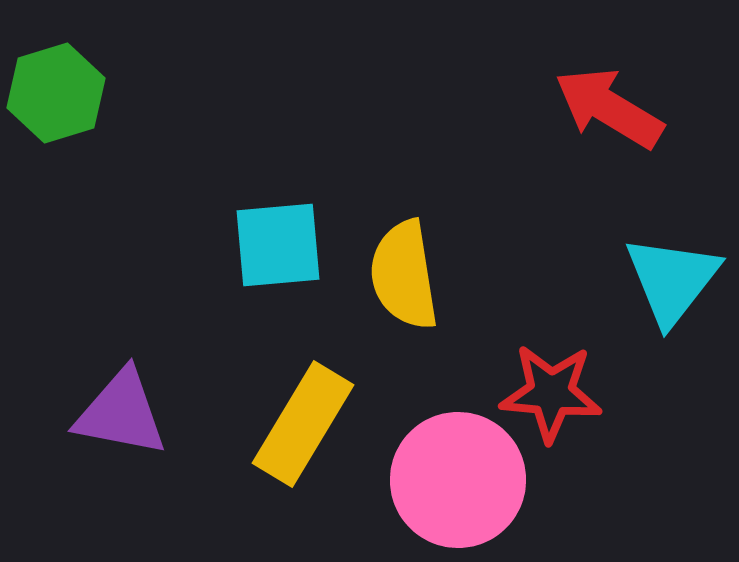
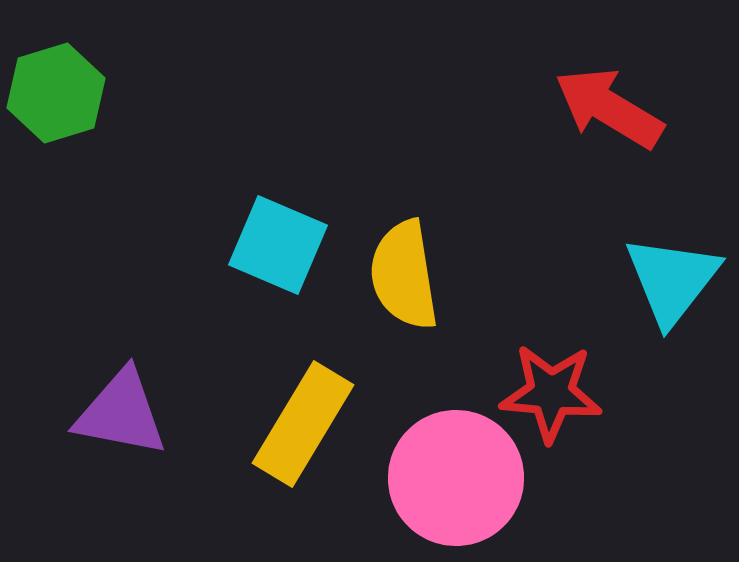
cyan square: rotated 28 degrees clockwise
pink circle: moved 2 px left, 2 px up
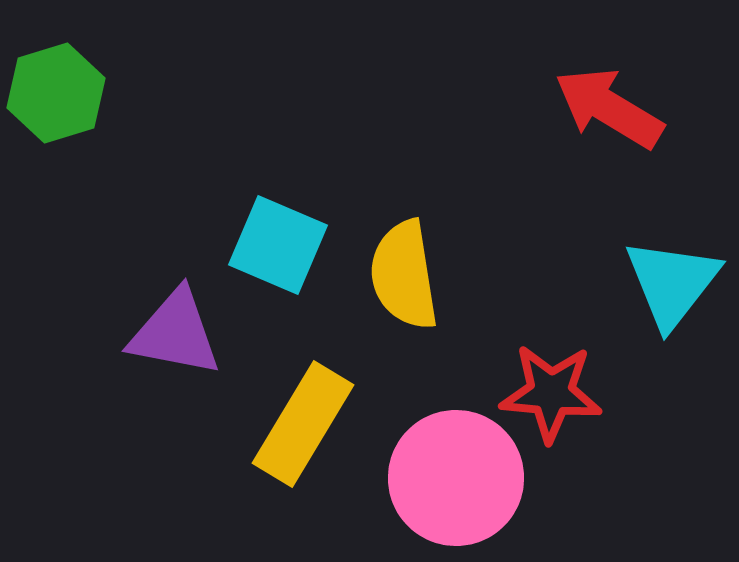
cyan triangle: moved 3 px down
purple triangle: moved 54 px right, 80 px up
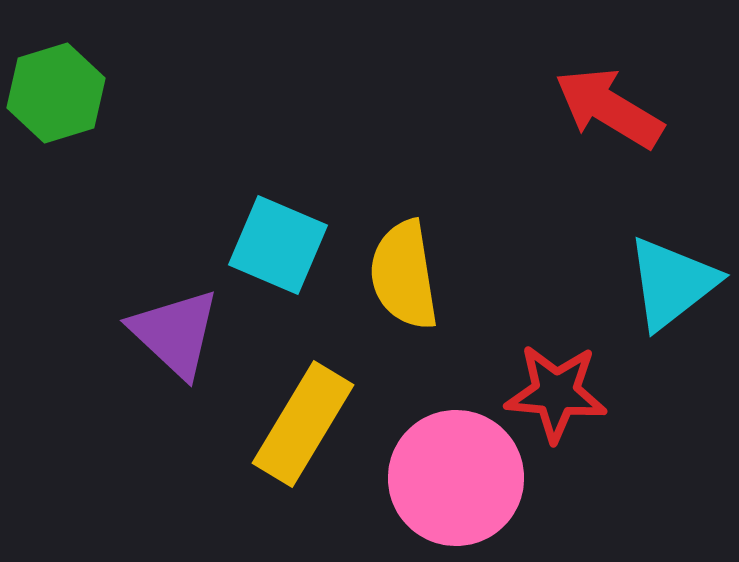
cyan triangle: rotated 14 degrees clockwise
purple triangle: rotated 32 degrees clockwise
red star: moved 5 px right
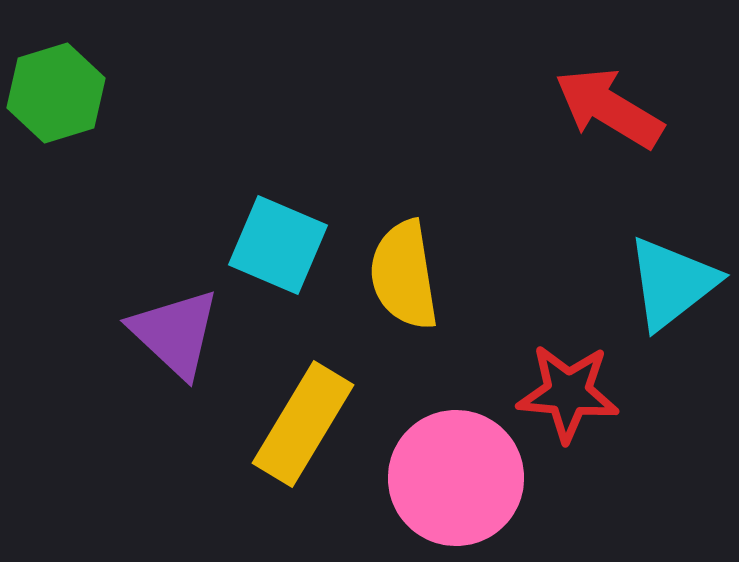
red star: moved 12 px right
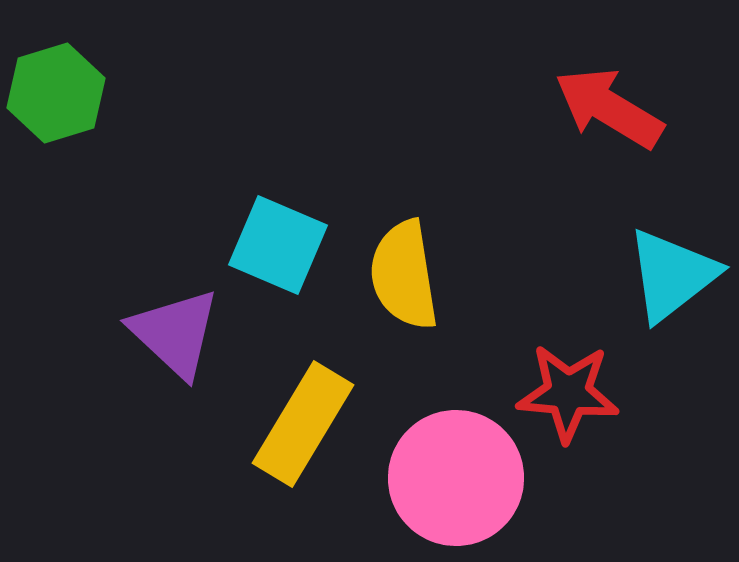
cyan triangle: moved 8 px up
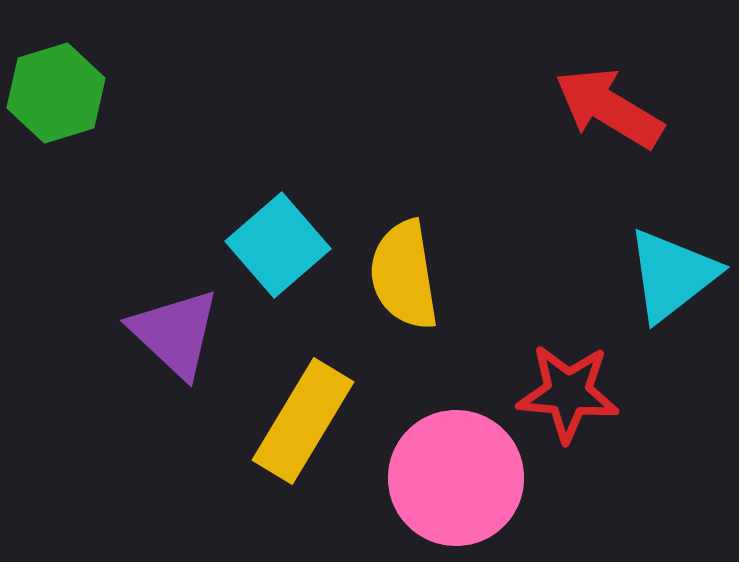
cyan square: rotated 26 degrees clockwise
yellow rectangle: moved 3 px up
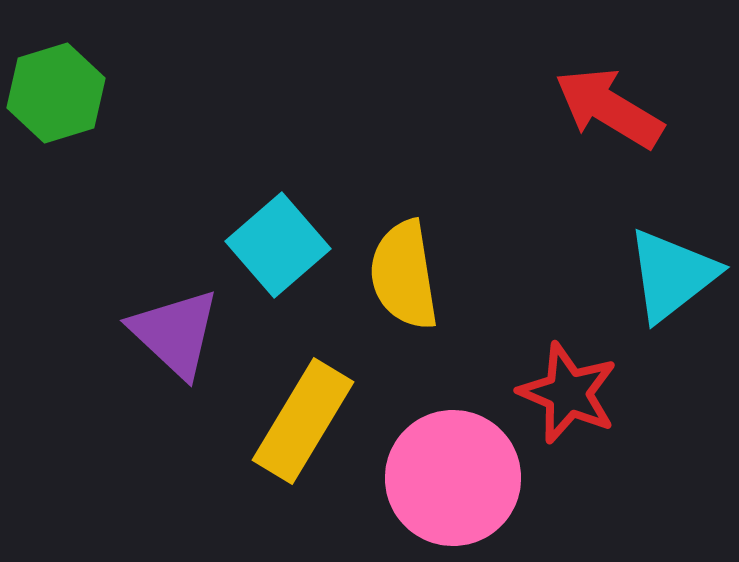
red star: rotated 18 degrees clockwise
pink circle: moved 3 px left
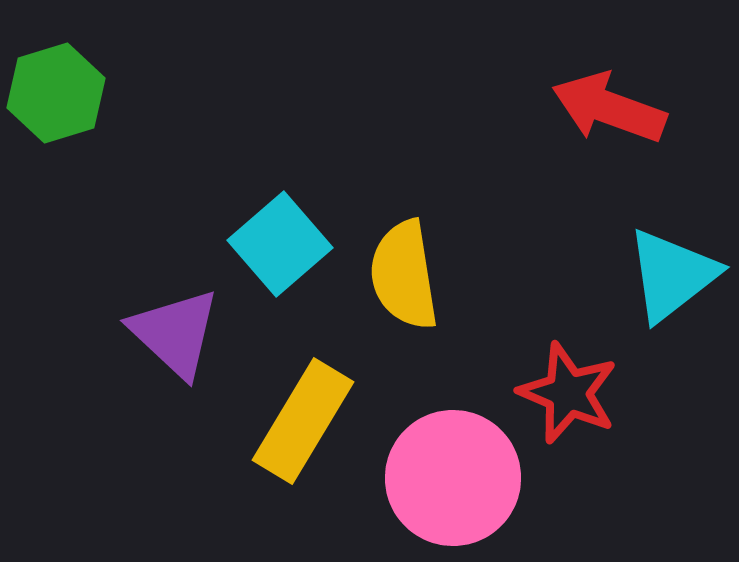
red arrow: rotated 11 degrees counterclockwise
cyan square: moved 2 px right, 1 px up
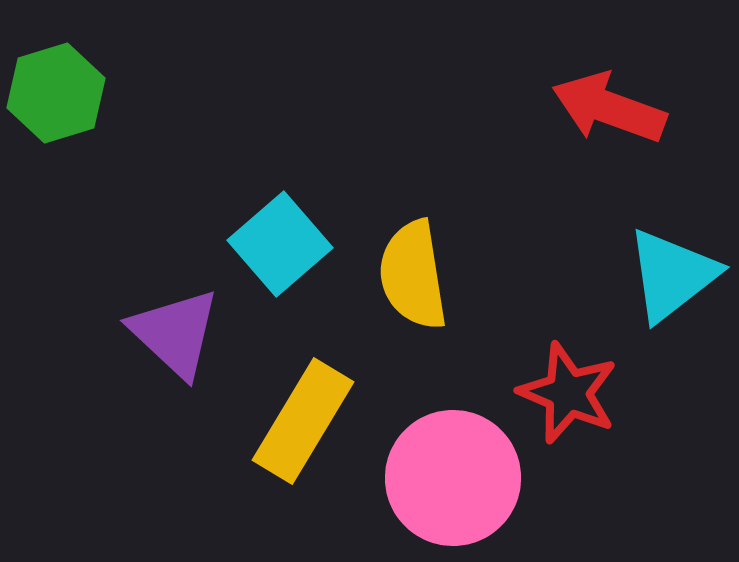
yellow semicircle: moved 9 px right
